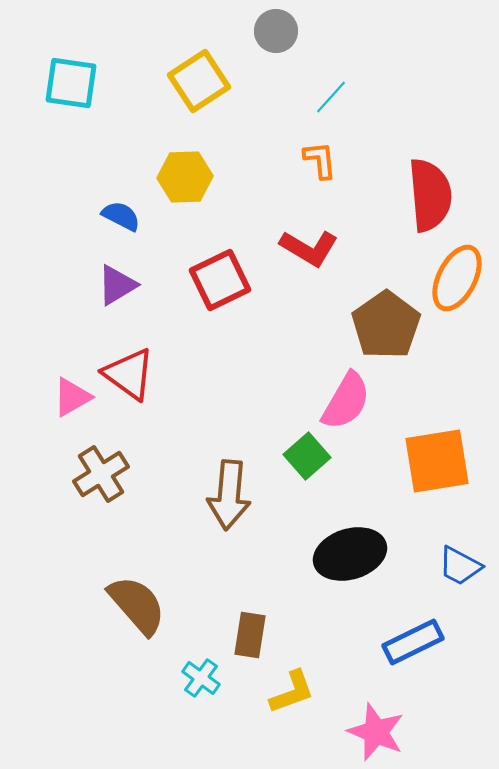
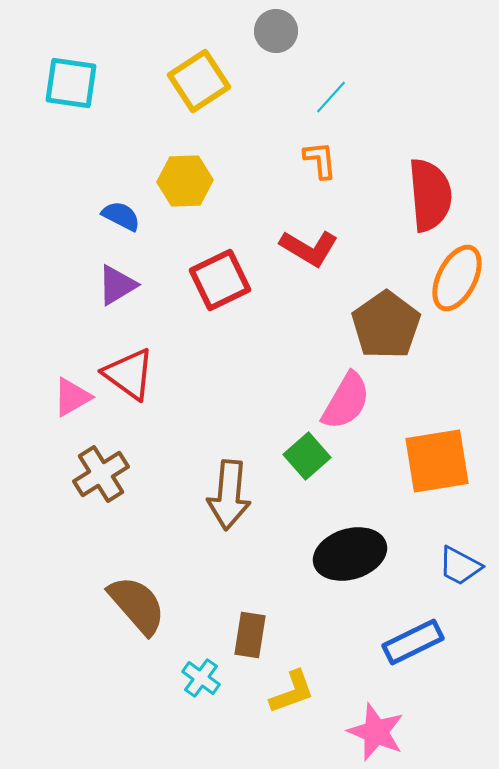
yellow hexagon: moved 4 px down
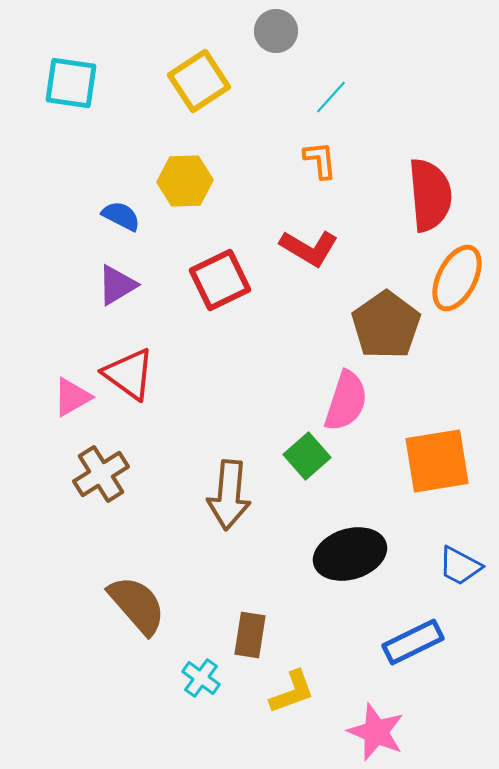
pink semicircle: rotated 12 degrees counterclockwise
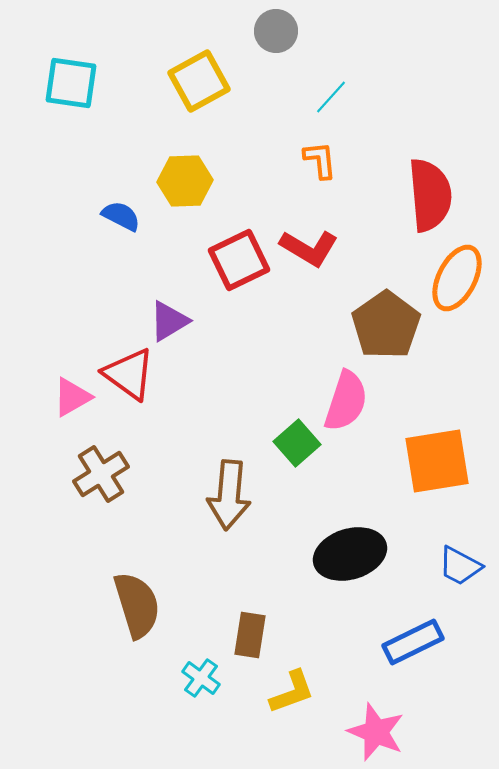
yellow square: rotated 4 degrees clockwise
red square: moved 19 px right, 20 px up
purple triangle: moved 52 px right, 36 px down
green square: moved 10 px left, 13 px up
brown semicircle: rotated 24 degrees clockwise
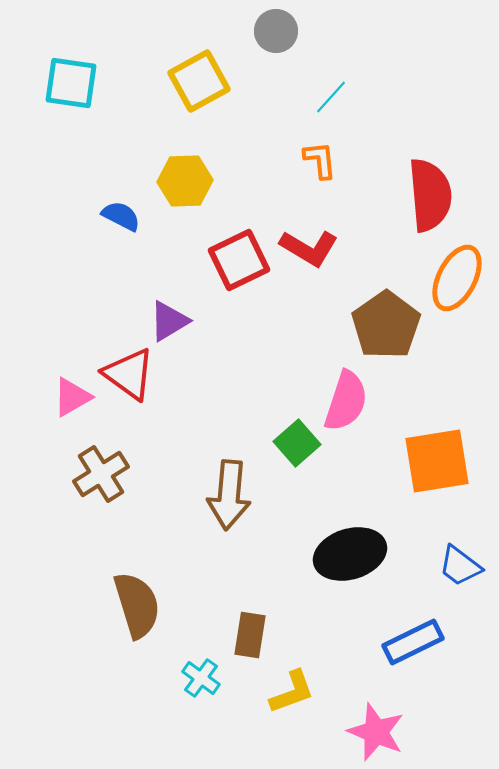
blue trapezoid: rotated 9 degrees clockwise
